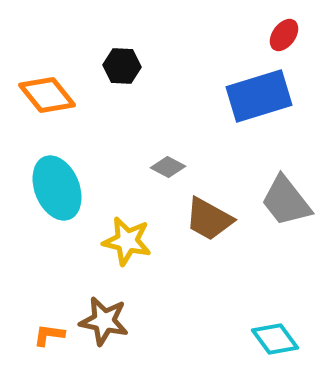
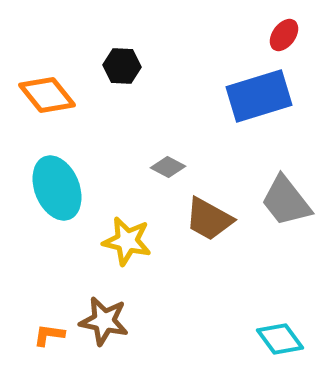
cyan diamond: moved 5 px right
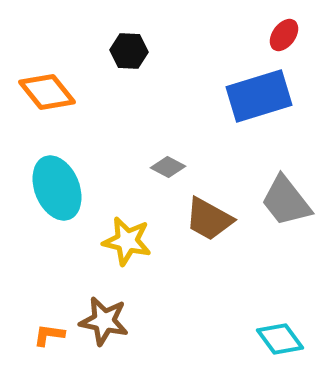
black hexagon: moved 7 px right, 15 px up
orange diamond: moved 3 px up
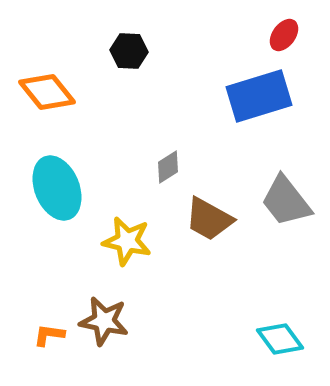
gray diamond: rotated 60 degrees counterclockwise
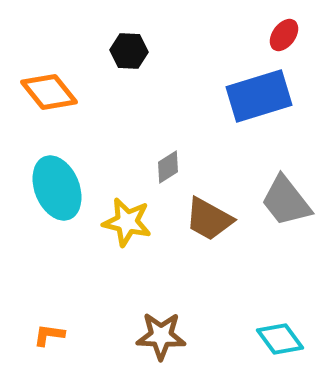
orange diamond: moved 2 px right
yellow star: moved 19 px up
brown star: moved 57 px right, 15 px down; rotated 9 degrees counterclockwise
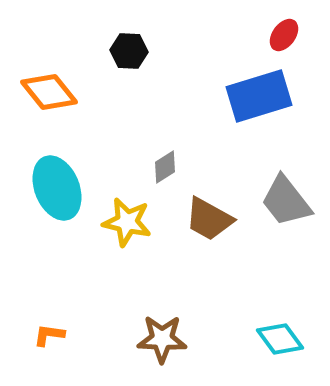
gray diamond: moved 3 px left
brown star: moved 1 px right, 3 px down
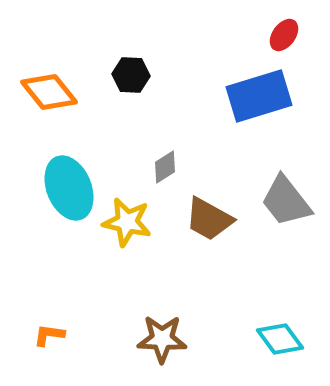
black hexagon: moved 2 px right, 24 px down
cyan ellipse: moved 12 px right
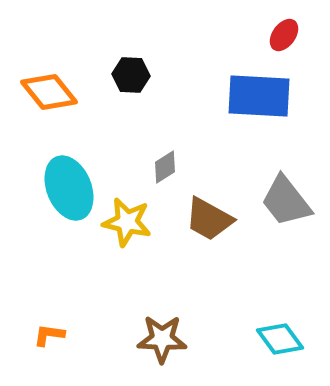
blue rectangle: rotated 20 degrees clockwise
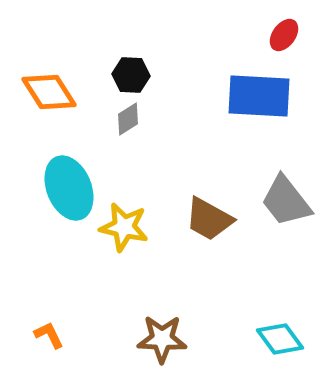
orange diamond: rotated 6 degrees clockwise
gray diamond: moved 37 px left, 48 px up
yellow star: moved 3 px left, 5 px down
orange L-shape: rotated 56 degrees clockwise
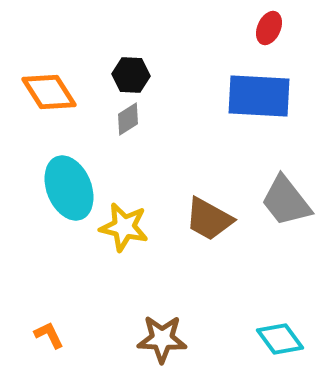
red ellipse: moved 15 px left, 7 px up; rotated 12 degrees counterclockwise
